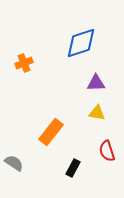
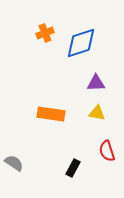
orange cross: moved 21 px right, 30 px up
orange rectangle: moved 18 px up; rotated 60 degrees clockwise
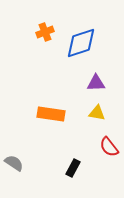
orange cross: moved 1 px up
red semicircle: moved 2 px right, 4 px up; rotated 20 degrees counterclockwise
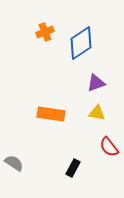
blue diamond: rotated 16 degrees counterclockwise
purple triangle: rotated 18 degrees counterclockwise
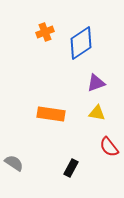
black rectangle: moved 2 px left
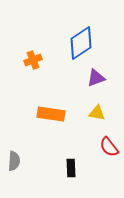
orange cross: moved 12 px left, 28 px down
purple triangle: moved 5 px up
gray semicircle: moved 2 px up; rotated 60 degrees clockwise
black rectangle: rotated 30 degrees counterclockwise
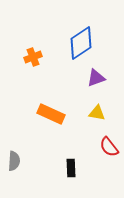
orange cross: moved 3 px up
orange rectangle: rotated 16 degrees clockwise
